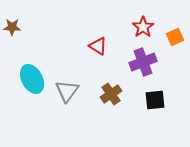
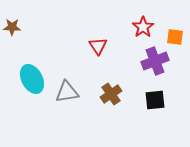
orange square: rotated 30 degrees clockwise
red triangle: rotated 24 degrees clockwise
purple cross: moved 12 px right, 1 px up
gray triangle: moved 1 px down; rotated 45 degrees clockwise
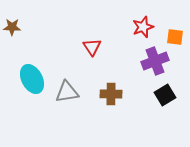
red star: rotated 15 degrees clockwise
red triangle: moved 6 px left, 1 px down
brown cross: rotated 35 degrees clockwise
black square: moved 10 px right, 5 px up; rotated 25 degrees counterclockwise
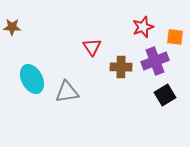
brown cross: moved 10 px right, 27 px up
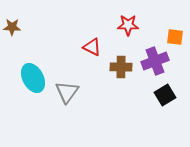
red star: moved 15 px left, 2 px up; rotated 20 degrees clockwise
red triangle: rotated 30 degrees counterclockwise
cyan ellipse: moved 1 px right, 1 px up
gray triangle: rotated 45 degrees counterclockwise
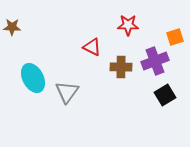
orange square: rotated 24 degrees counterclockwise
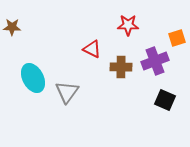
orange square: moved 2 px right, 1 px down
red triangle: moved 2 px down
black square: moved 5 px down; rotated 35 degrees counterclockwise
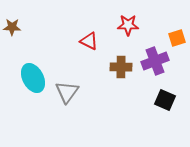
red triangle: moved 3 px left, 8 px up
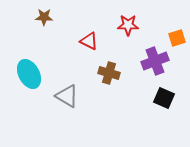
brown star: moved 32 px right, 10 px up
brown cross: moved 12 px left, 6 px down; rotated 15 degrees clockwise
cyan ellipse: moved 4 px left, 4 px up
gray triangle: moved 4 px down; rotated 35 degrees counterclockwise
black square: moved 1 px left, 2 px up
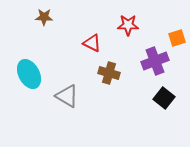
red triangle: moved 3 px right, 2 px down
black square: rotated 15 degrees clockwise
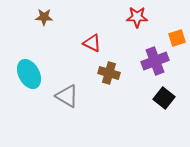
red star: moved 9 px right, 8 px up
